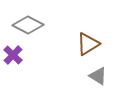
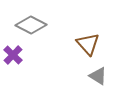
gray diamond: moved 3 px right
brown triangle: rotated 40 degrees counterclockwise
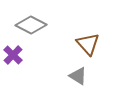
gray triangle: moved 20 px left
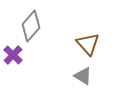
gray diamond: moved 1 px down; rotated 76 degrees counterclockwise
gray triangle: moved 5 px right
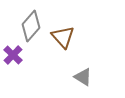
brown triangle: moved 25 px left, 7 px up
gray triangle: moved 1 px down
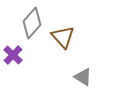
gray diamond: moved 1 px right, 3 px up
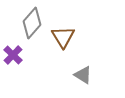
brown triangle: rotated 10 degrees clockwise
gray triangle: moved 2 px up
